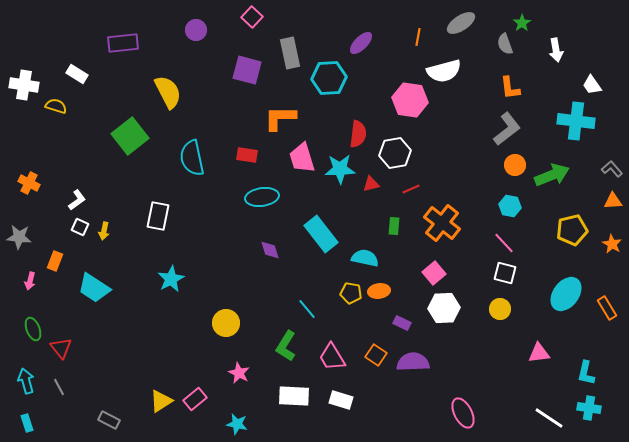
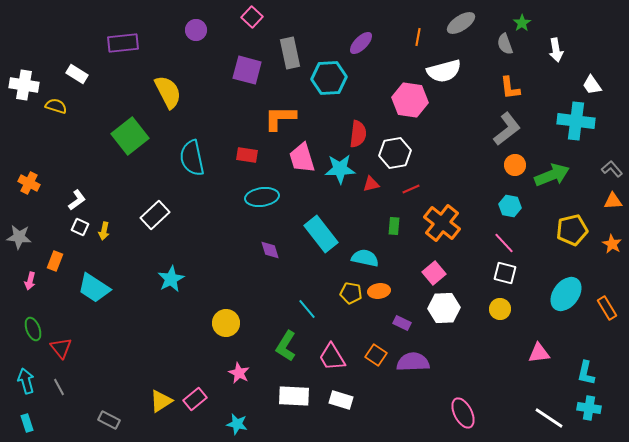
white rectangle at (158, 216): moved 3 px left, 1 px up; rotated 36 degrees clockwise
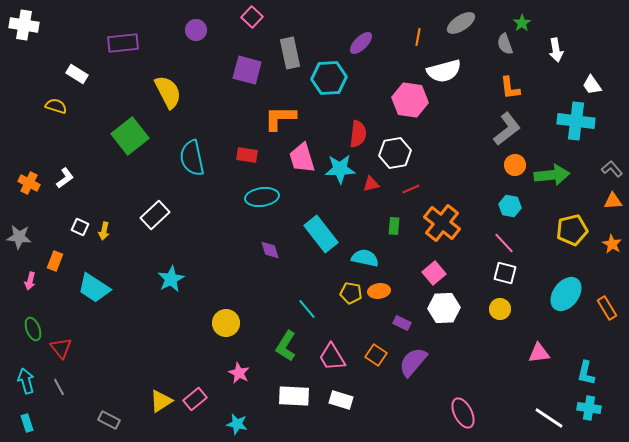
white cross at (24, 85): moved 60 px up
green arrow at (552, 175): rotated 16 degrees clockwise
white L-shape at (77, 200): moved 12 px left, 22 px up
purple semicircle at (413, 362): rotated 48 degrees counterclockwise
